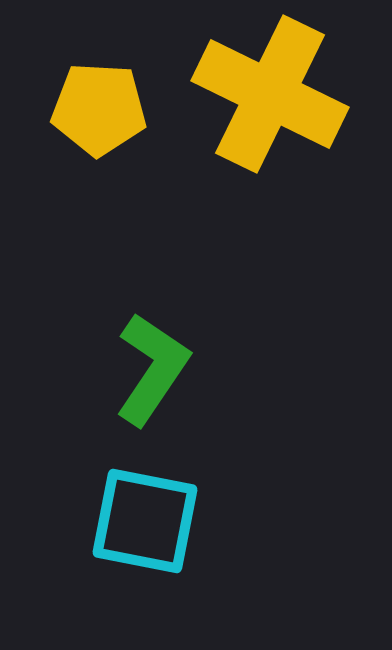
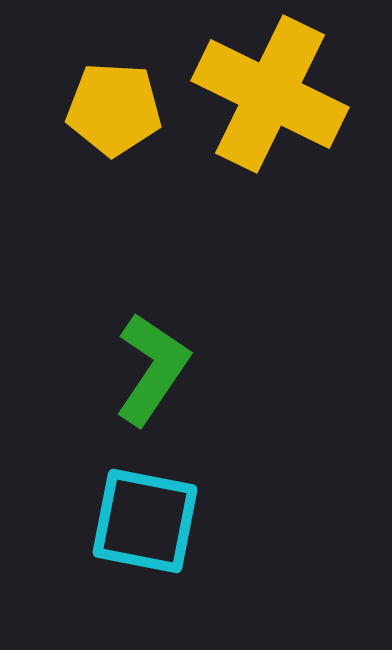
yellow pentagon: moved 15 px right
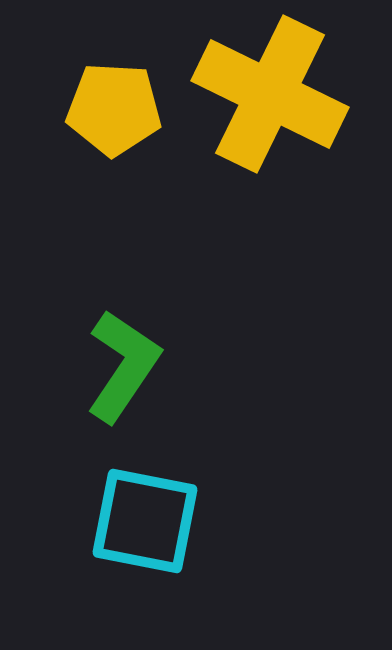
green L-shape: moved 29 px left, 3 px up
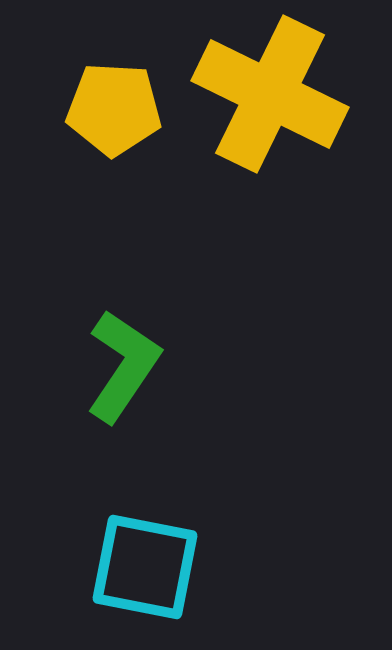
cyan square: moved 46 px down
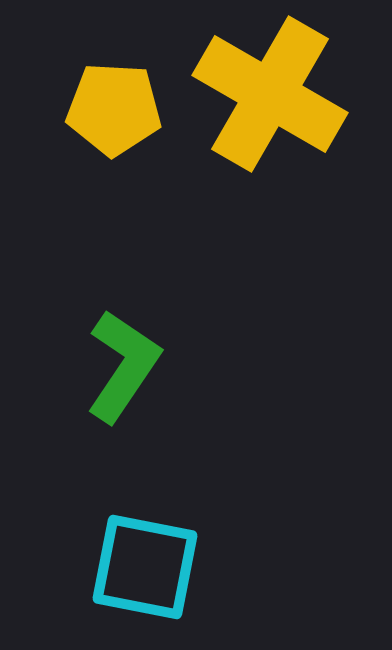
yellow cross: rotated 4 degrees clockwise
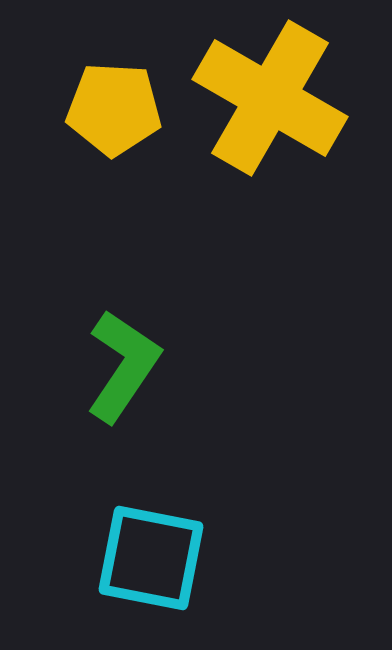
yellow cross: moved 4 px down
cyan square: moved 6 px right, 9 px up
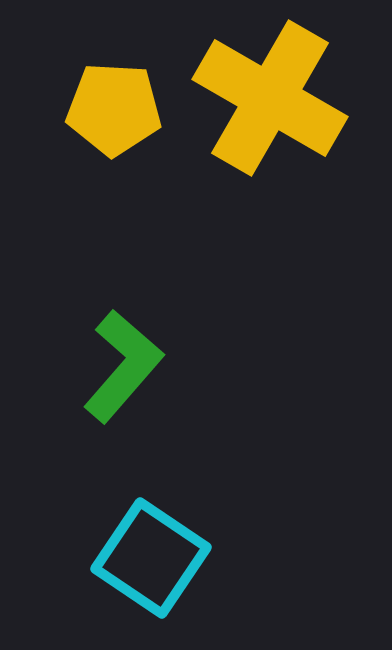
green L-shape: rotated 7 degrees clockwise
cyan square: rotated 23 degrees clockwise
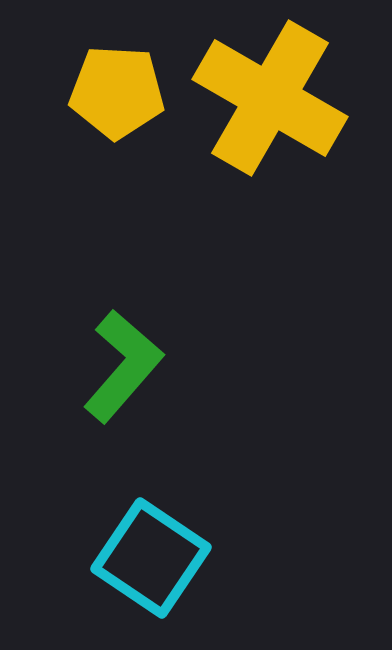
yellow pentagon: moved 3 px right, 17 px up
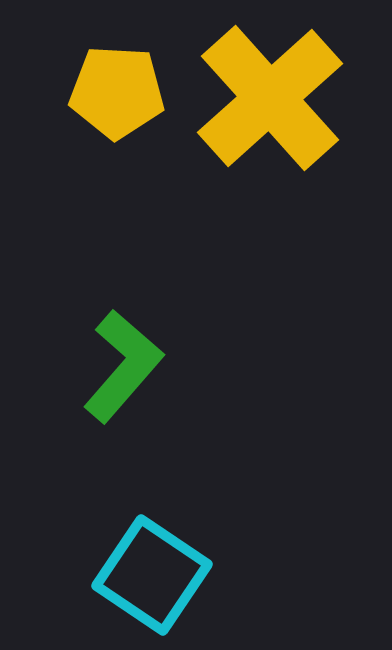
yellow cross: rotated 18 degrees clockwise
cyan square: moved 1 px right, 17 px down
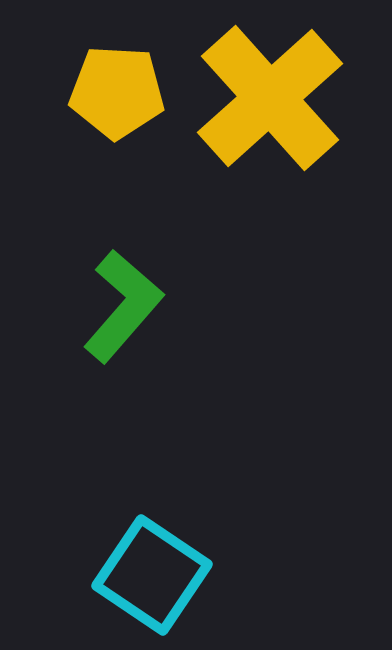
green L-shape: moved 60 px up
